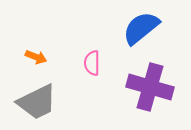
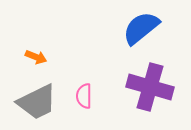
pink semicircle: moved 8 px left, 33 px down
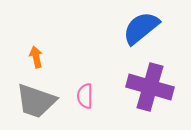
orange arrow: rotated 125 degrees counterclockwise
pink semicircle: moved 1 px right
gray trapezoid: moved 1 px left, 1 px up; rotated 45 degrees clockwise
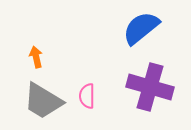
pink semicircle: moved 2 px right
gray trapezoid: moved 7 px right; rotated 12 degrees clockwise
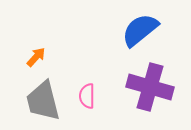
blue semicircle: moved 1 px left, 2 px down
orange arrow: rotated 55 degrees clockwise
gray trapezoid: rotated 45 degrees clockwise
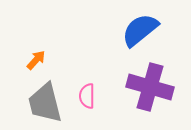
orange arrow: moved 3 px down
gray trapezoid: moved 2 px right, 2 px down
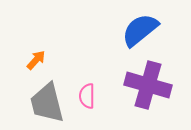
purple cross: moved 2 px left, 2 px up
gray trapezoid: moved 2 px right
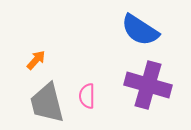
blue semicircle: rotated 108 degrees counterclockwise
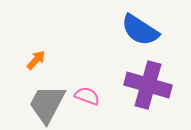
pink semicircle: rotated 110 degrees clockwise
gray trapezoid: moved 1 px down; rotated 42 degrees clockwise
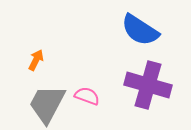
orange arrow: rotated 15 degrees counterclockwise
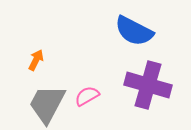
blue semicircle: moved 6 px left, 1 px down; rotated 6 degrees counterclockwise
pink semicircle: rotated 50 degrees counterclockwise
